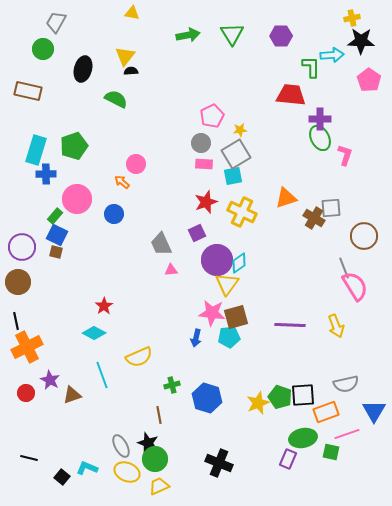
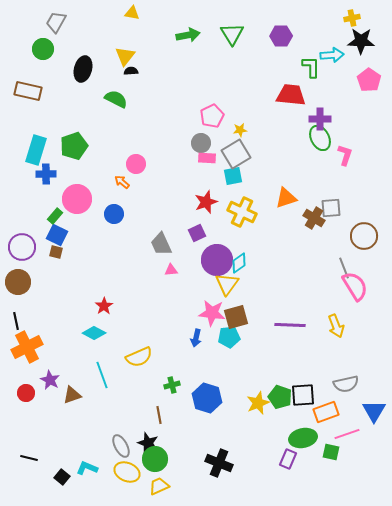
pink rectangle at (204, 164): moved 3 px right, 6 px up
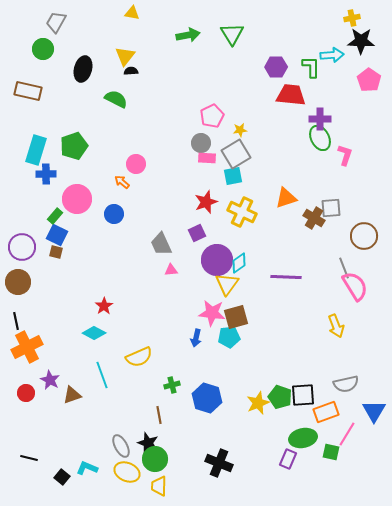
purple hexagon at (281, 36): moved 5 px left, 31 px down
purple line at (290, 325): moved 4 px left, 48 px up
pink line at (347, 434): rotated 40 degrees counterclockwise
yellow trapezoid at (159, 486): rotated 65 degrees counterclockwise
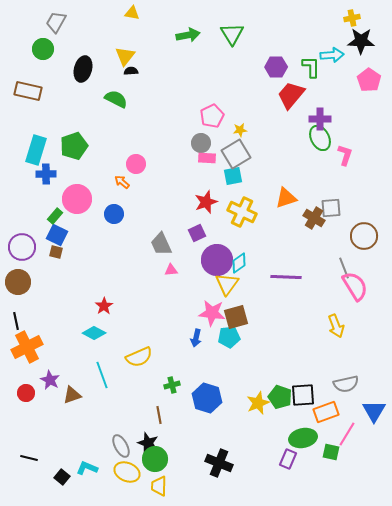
red trapezoid at (291, 95): rotated 56 degrees counterclockwise
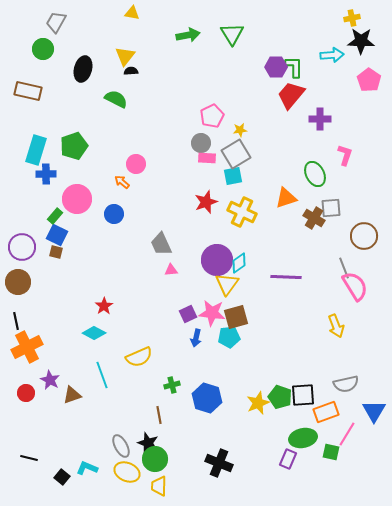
green L-shape at (311, 67): moved 17 px left
green ellipse at (320, 138): moved 5 px left, 36 px down
purple square at (197, 233): moved 9 px left, 81 px down
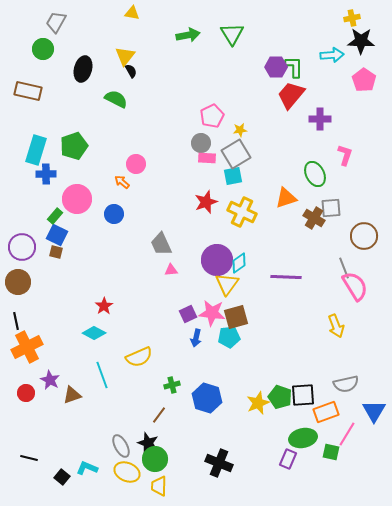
black semicircle at (131, 71): rotated 64 degrees clockwise
pink pentagon at (369, 80): moved 5 px left
brown line at (159, 415): rotated 48 degrees clockwise
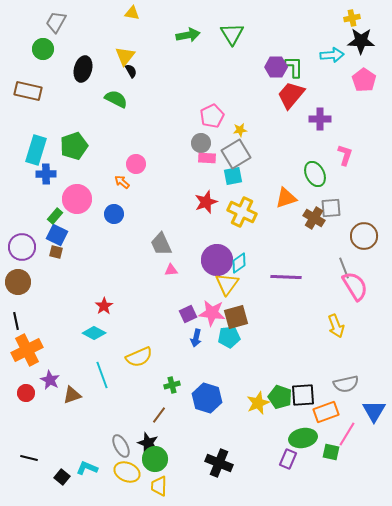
orange cross at (27, 347): moved 3 px down
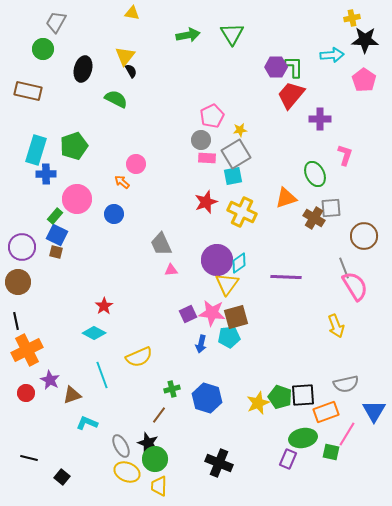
black star at (361, 41): moved 4 px right, 1 px up
gray circle at (201, 143): moved 3 px up
blue arrow at (196, 338): moved 5 px right, 6 px down
green cross at (172, 385): moved 4 px down
cyan L-shape at (87, 468): moved 45 px up
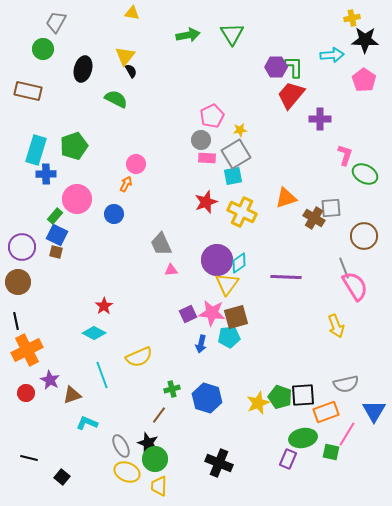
green ellipse at (315, 174): moved 50 px right; rotated 35 degrees counterclockwise
orange arrow at (122, 182): moved 4 px right, 2 px down; rotated 77 degrees clockwise
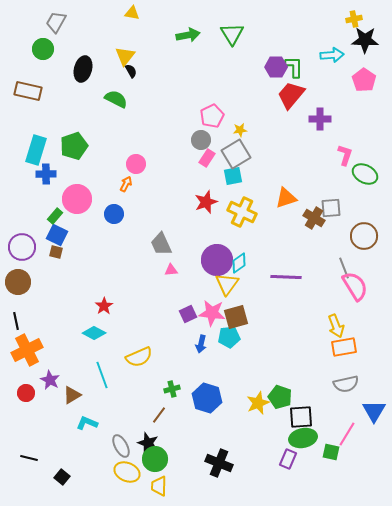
yellow cross at (352, 18): moved 2 px right, 1 px down
pink rectangle at (207, 158): rotated 60 degrees counterclockwise
brown triangle at (72, 395): rotated 12 degrees counterclockwise
black square at (303, 395): moved 2 px left, 22 px down
orange rectangle at (326, 412): moved 18 px right, 65 px up; rotated 10 degrees clockwise
